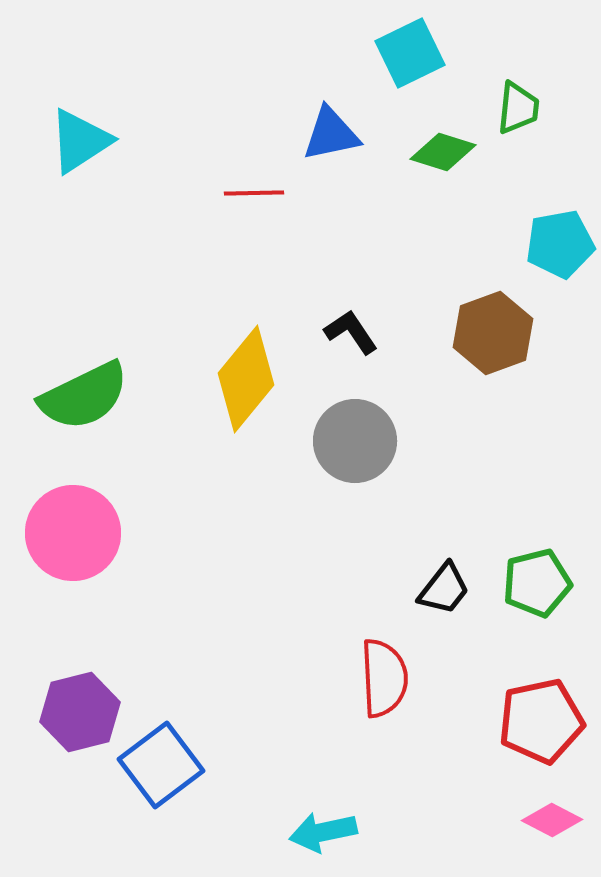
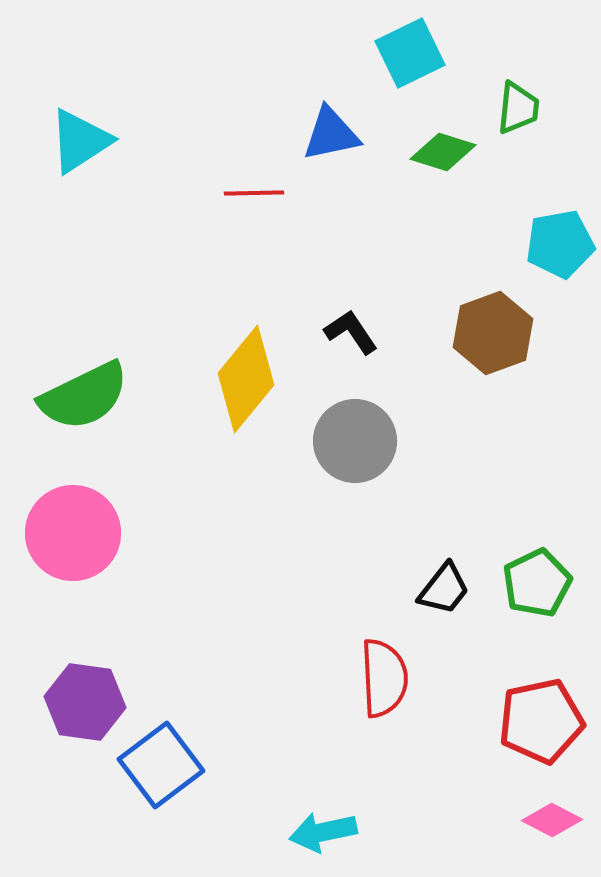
green pentagon: rotated 12 degrees counterclockwise
purple hexagon: moved 5 px right, 10 px up; rotated 22 degrees clockwise
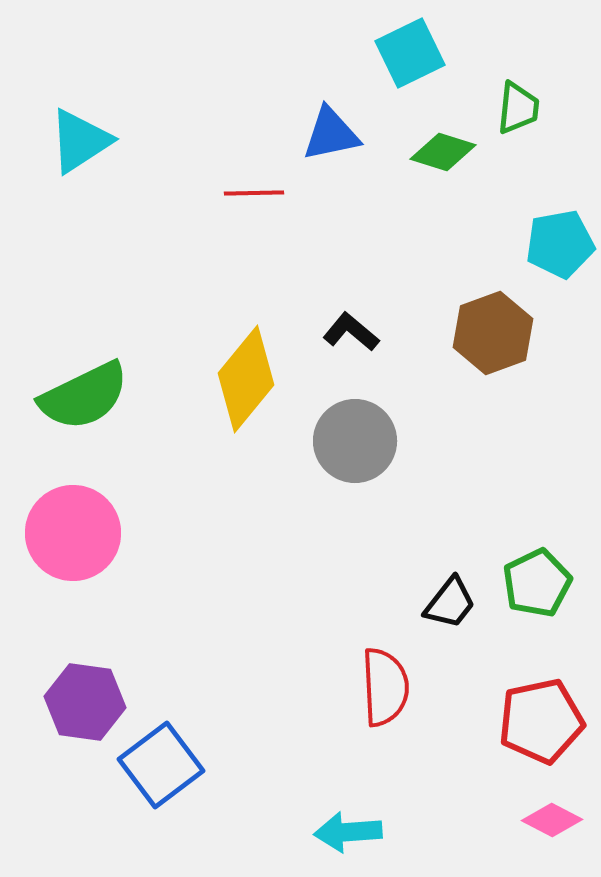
black L-shape: rotated 16 degrees counterclockwise
black trapezoid: moved 6 px right, 14 px down
red semicircle: moved 1 px right, 9 px down
cyan arrow: moved 25 px right; rotated 8 degrees clockwise
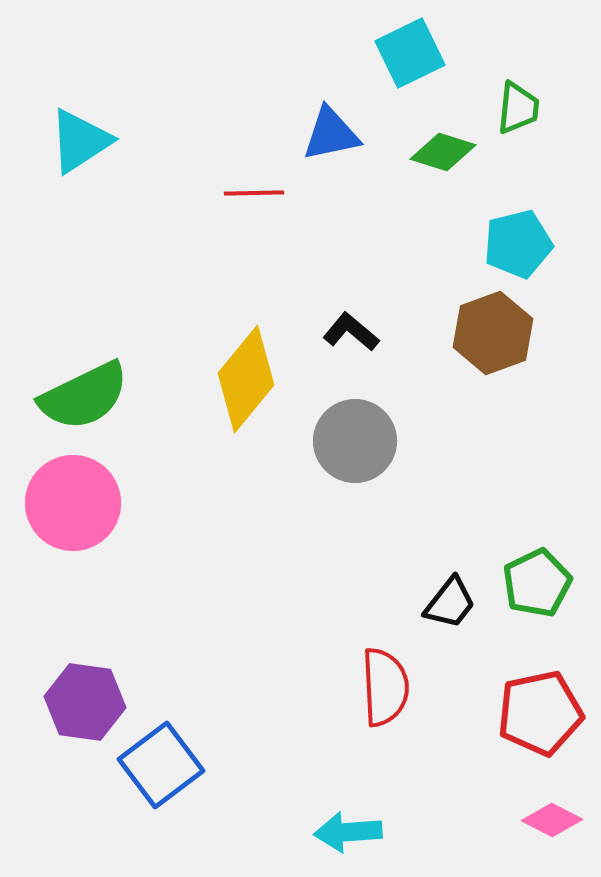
cyan pentagon: moved 42 px left; rotated 4 degrees counterclockwise
pink circle: moved 30 px up
red pentagon: moved 1 px left, 8 px up
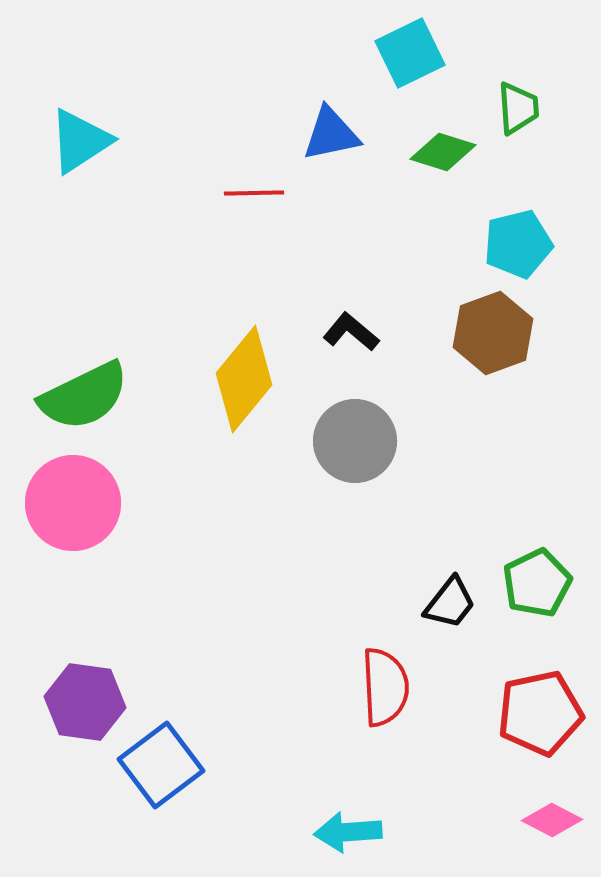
green trapezoid: rotated 10 degrees counterclockwise
yellow diamond: moved 2 px left
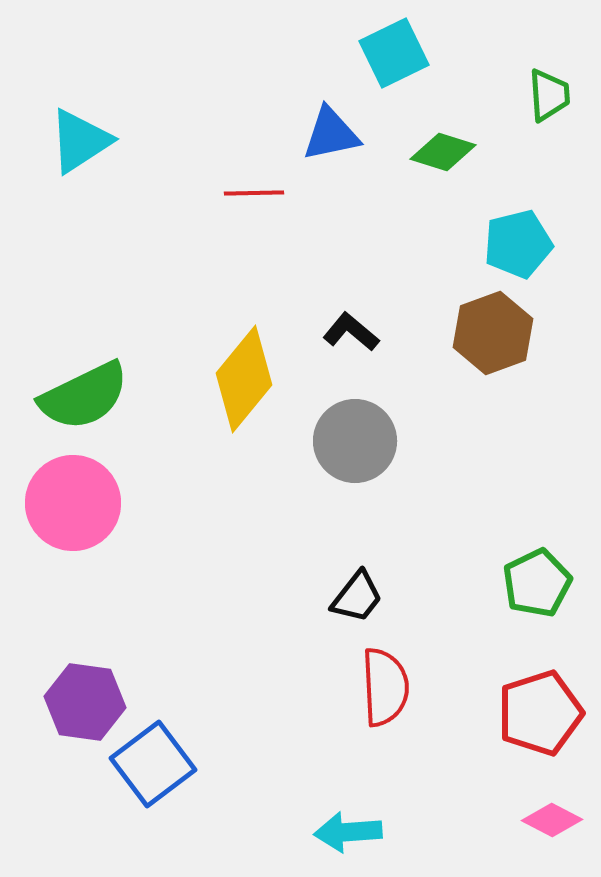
cyan square: moved 16 px left
green trapezoid: moved 31 px right, 13 px up
black trapezoid: moved 93 px left, 6 px up
red pentagon: rotated 6 degrees counterclockwise
blue square: moved 8 px left, 1 px up
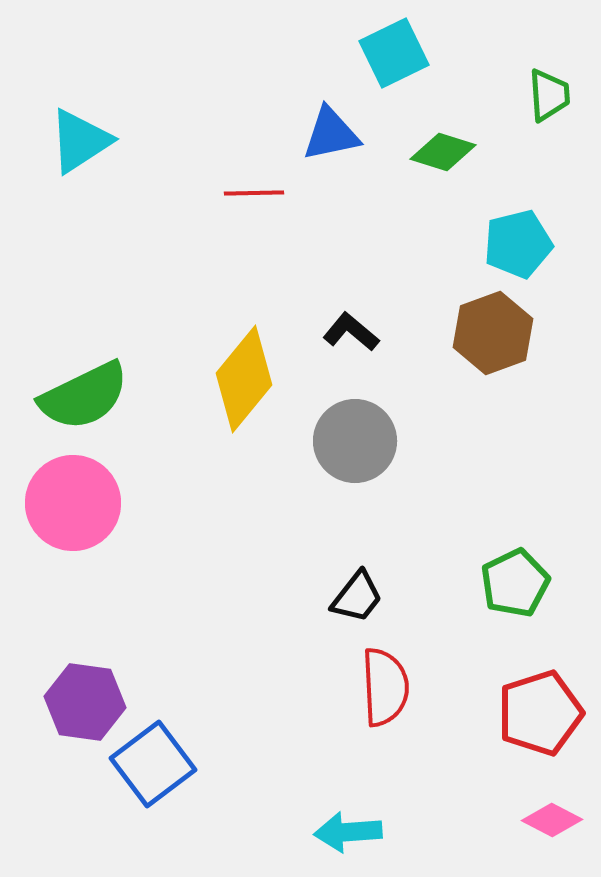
green pentagon: moved 22 px left
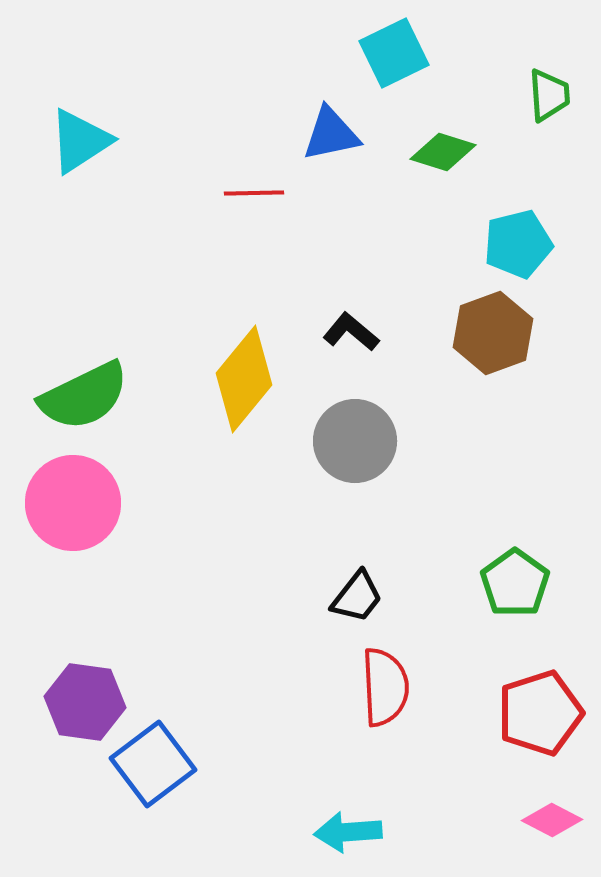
green pentagon: rotated 10 degrees counterclockwise
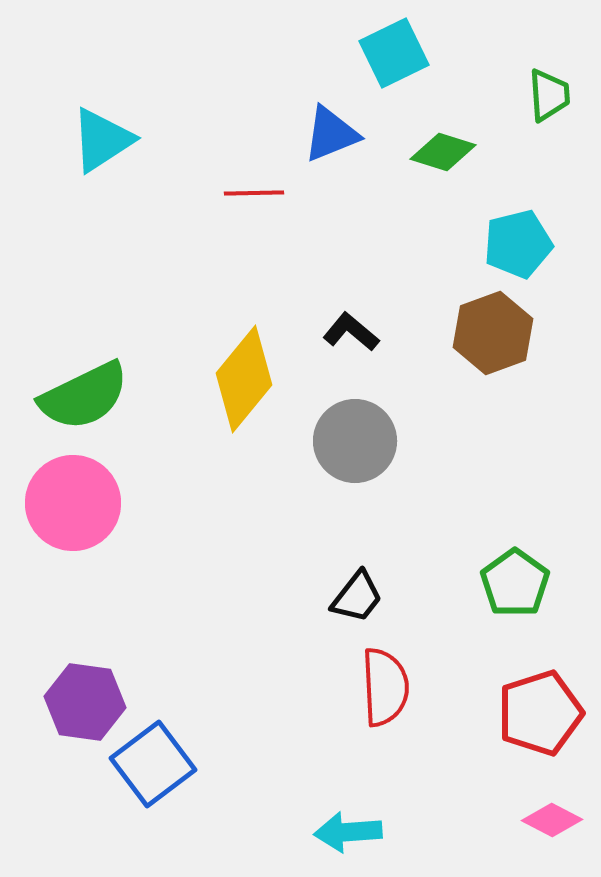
blue triangle: rotated 10 degrees counterclockwise
cyan triangle: moved 22 px right, 1 px up
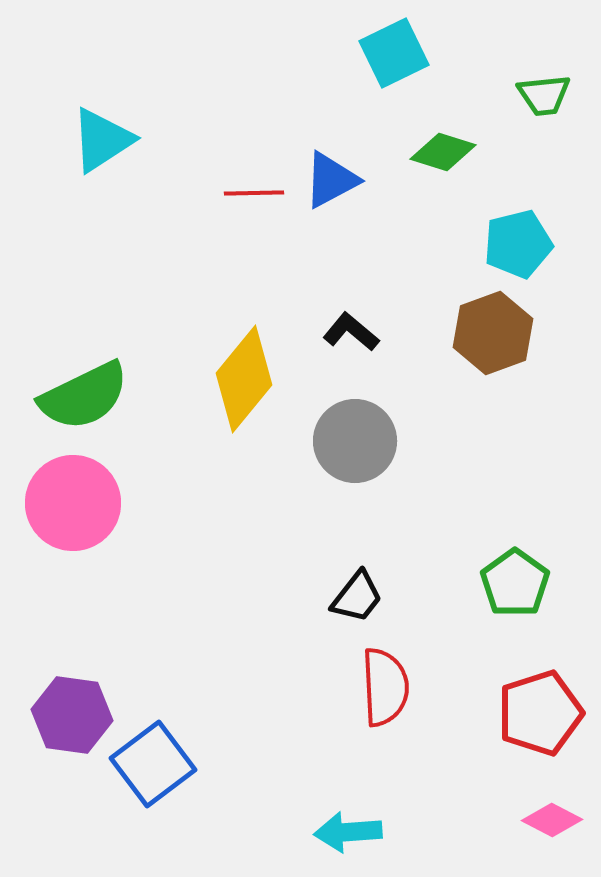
green trapezoid: moved 5 px left; rotated 88 degrees clockwise
blue triangle: moved 46 px down; rotated 6 degrees counterclockwise
purple hexagon: moved 13 px left, 13 px down
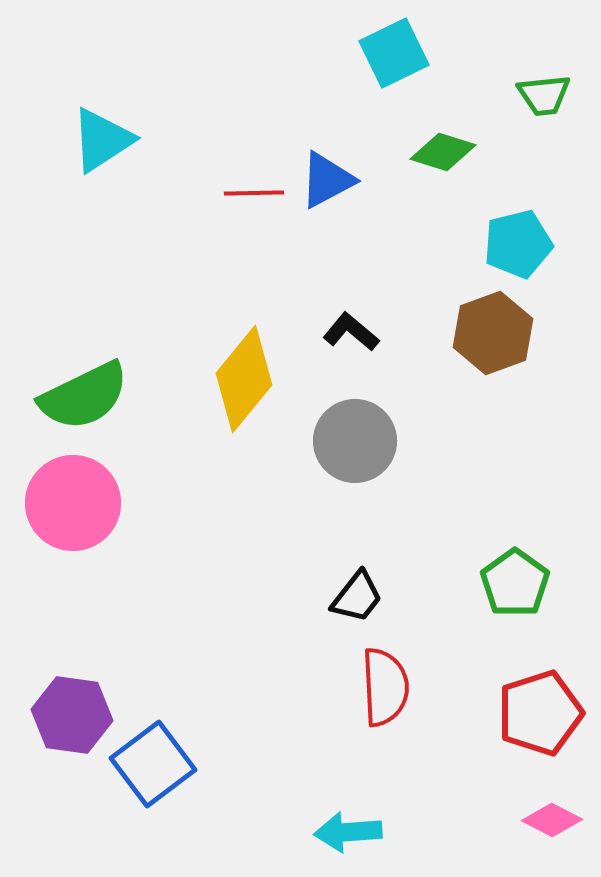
blue triangle: moved 4 px left
